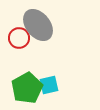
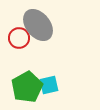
green pentagon: moved 1 px up
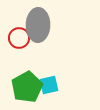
gray ellipse: rotated 40 degrees clockwise
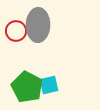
red circle: moved 3 px left, 7 px up
green pentagon: rotated 16 degrees counterclockwise
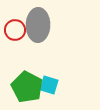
red circle: moved 1 px left, 1 px up
cyan square: rotated 30 degrees clockwise
